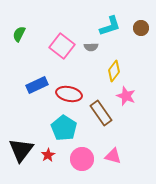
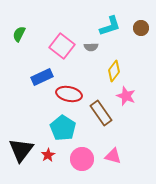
blue rectangle: moved 5 px right, 8 px up
cyan pentagon: moved 1 px left
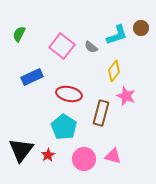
cyan L-shape: moved 7 px right, 9 px down
gray semicircle: rotated 40 degrees clockwise
blue rectangle: moved 10 px left
brown rectangle: rotated 50 degrees clockwise
cyan pentagon: moved 1 px right, 1 px up
pink circle: moved 2 px right
